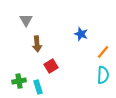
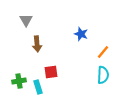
red square: moved 6 px down; rotated 24 degrees clockwise
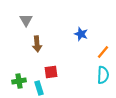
cyan rectangle: moved 1 px right, 1 px down
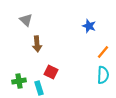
gray triangle: rotated 16 degrees counterclockwise
blue star: moved 8 px right, 8 px up
red square: rotated 32 degrees clockwise
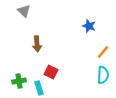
gray triangle: moved 2 px left, 9 px up
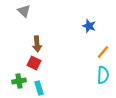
red square: moved 17 px left, 9 px up
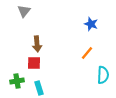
gray triangle: rotated 24 degrees clockwise
blue star: moved 2 px right, 2 px up
orange line: moved 16 px left, 1 px down
red square: rotated 24 degrees counterclockwise
green cross: moved 2 px left
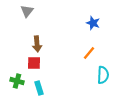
gray triangle: moved 3 px right
blue star: moved 2 px right, 1 px up
orange line: moved 2 px right
green cross: rotated 24 degrees clockwise
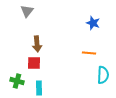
orange line: rotated 56 degrees clockwise
cyan rectangle: rotated 16 degrees clockwise
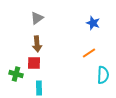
gray triangle: moved 10 px right, 7 px down; rotated 16 degrees clockwise
orange line: rotated 40 degrees counterclockwise
green cross: moved 1 px left, 7 px up
